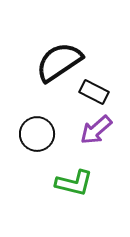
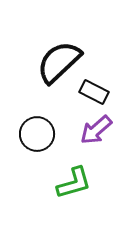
black semicircle: rotated 9 degrees counterclockwise
green L-shape: rotated 30 degrees counterclockwise
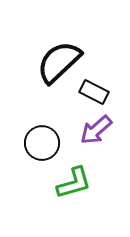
black circle: moved 5 px right, 9 px down
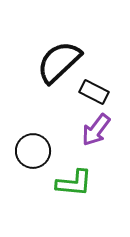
purple arrow: rotated 12 degrees counterclockwise
black circle: moved 9 px left, 8 px down
green L-shape: rotated 21 degrees clockwise
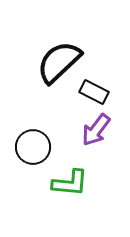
black circle: moved 4 px up
green L-shape: moved 4 px left
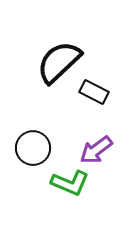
purple arrow: moved 20 px down; rotated 16 degrees clockwise
black circle: moved 1 px down
green L-shape: rotated 18 degrees clockwise
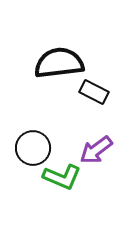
black semicircle: moved 1 px down; rotated 36 degrees clockwise
green L-shape: moved 8 px left, 6 px up
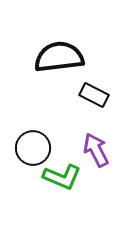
black semicircle: moved 6 px up
black rectangle: moved 3 px down
purple arrow: rotated 100 degrees clockwise
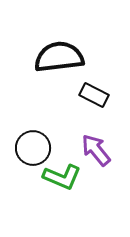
purple arrow: rotated 12 degrees counterclockwise
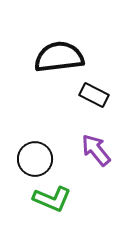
black circle: moved 2 px right, 11 px down
green L-shape: moved 10 px left, 22 px down
